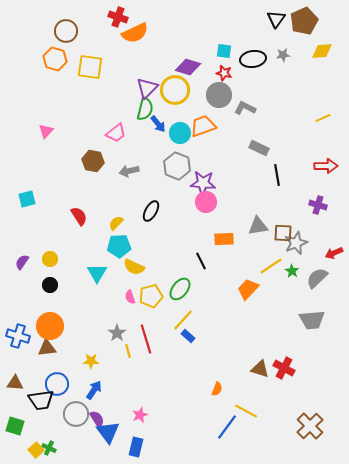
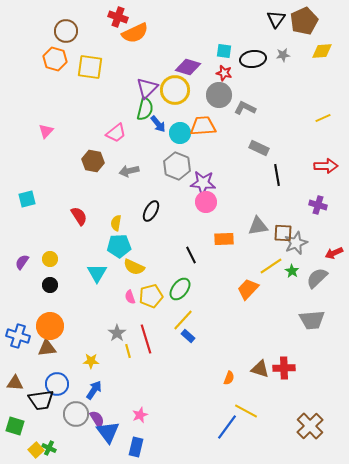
orange trapezoid at (203, 126): rotated 16 degrees clockwise
yellow semicircle at (116, 223): rotated 35 degrees counterclockwise
black line at (201, 261): moved 10 px left, 6 px up
red cross at (284, 368): rotated 30 degrees counterclockwise
orange semicircle at (217, 389): moved 12 px right, 11 px up
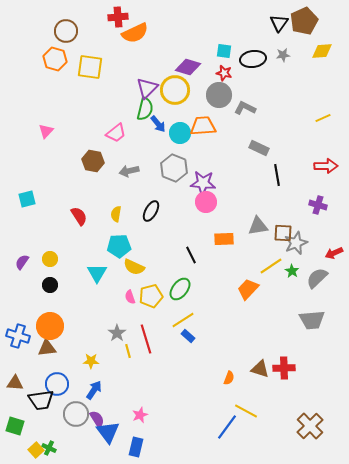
red cross at (118, 17): rotated 24 degrees counterclockwise
black triangle at (276, 19): moved 3 px right, 4 px down
gray hexagon at (177, 166): moved 3 px left, 2 px down
yellow semicircle at (116, 223): moved 9 px up
yellow line at (183, 320): rotated 15 degrees clockwise
